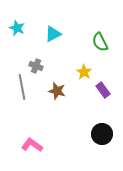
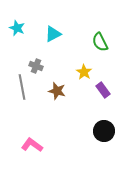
black circle: moved 2 px right, 3 px up
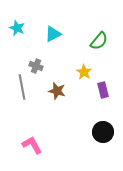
green semicircle: moved 1 px left, 1 px up; rotated 114 degrees counterclockwise
purple rectangle: rotated 21 degrees clockwise
black circle: moved 1 px left, 1 px down
pink L-shape: rotated 25 degrees clockwise
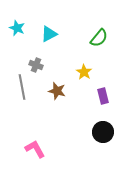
cyan triangle: moved 4 px left
green semicircle: moved 3 px up
gray cross: moved 1 px up
purple rectangle: moved 6 px down
pink L-shape: moved 3 px right, 4 px down
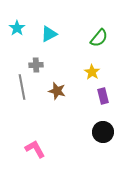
cyan star: rotated 14 degrees clockwise
gray cross: rotated 24 degrees counterclockwise
yellow star: moved 8 px right
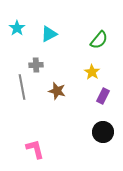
green semicircle: moved 2 px down
purple rectangle: rotated 42 degrees clockwise
pink L-shape: rotated 15 degrees clockwise
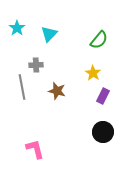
cyan triangle: rotated 18 degrees counterclockwise
yellow star: moved 1 px right, 1 px down
